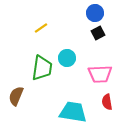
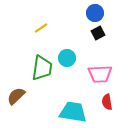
brown semicircle: rotated 24 degrees clockwise
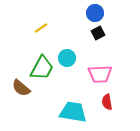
green trapezoid: rotated 20 degrees clockwise
brown semicircle: moved 5 px right, 8 px up; rotated 96 degrees counterclockwise
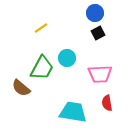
red semicircle: moved 1 px down
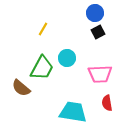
yellow line: moved 2 px right, 1 px down; rotated 24 degrees counterclockwise
black square: moved 1 px up
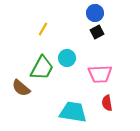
black square: moved 1 px left
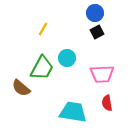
pink trapezoid: moved 2 px right
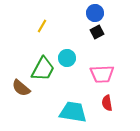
yellow line: moved 1 px left, 3 px up
green trapezoid: moved 1 px right, 1 px down
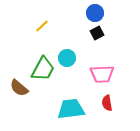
yellow line: rotated 16 degrees clockwise
black square: moved 1 px down
brown semicircle: moved 2 px left
cyan trapezoid: moved 2 px left, 3 px up; rotated 16 degrees counterclockwise
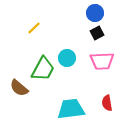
yellow line: moved 8 px left, 2 px down
pink trapezoid: moved 13 px up
